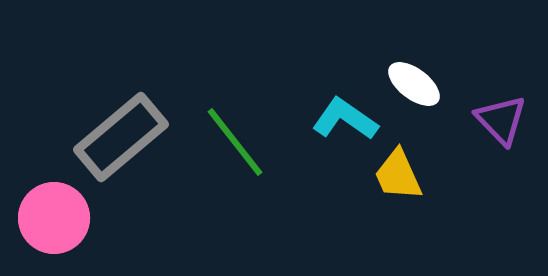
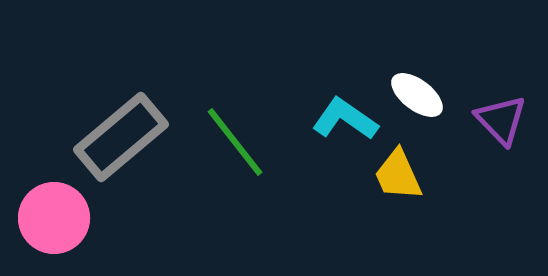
white ellipse: moved 3 px right, 11 px down
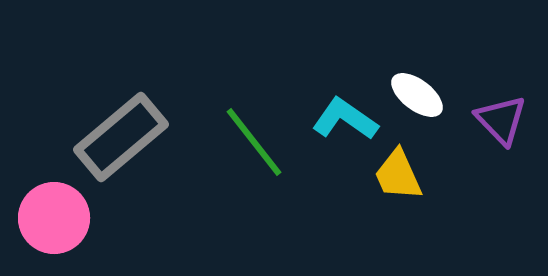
green line: moved 19 px right
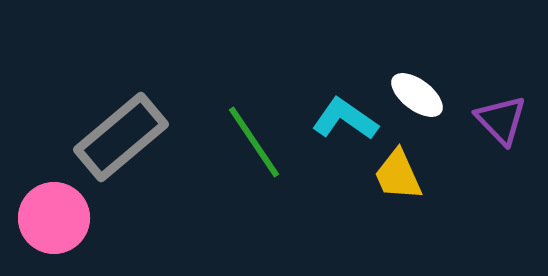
green line: rotated 4 degrees clockwise
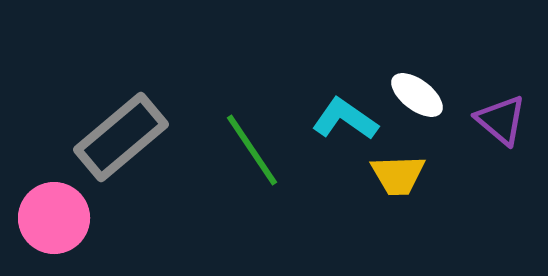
purple triangle: rotated 6 degrees counterclockwise
green line: moved 2 px left, 8 px down
yellow trapezoid: rotated 68 degrees counterclockwise
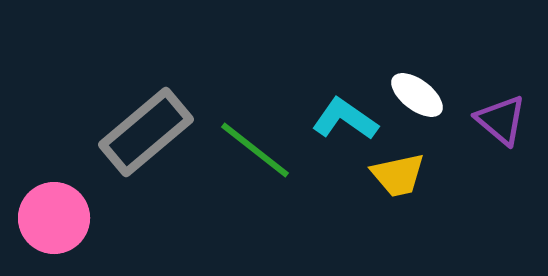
gray rectangle: moved 25 px right, 5 px up
green line: moved 3 px right; rotated 18 degrees counterclockwise
yellow trapezoid: rotated 10 degrees counterclockwise
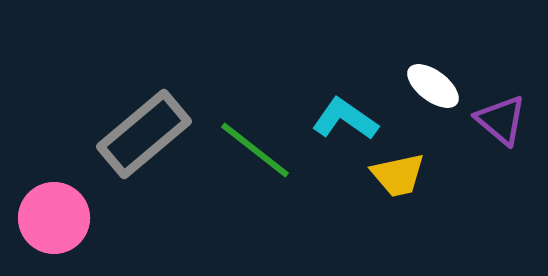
white ellipse: moved 16 px right, 9 px up
gray rectangle: moved 2 px left, 2 px down
